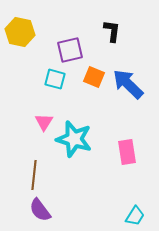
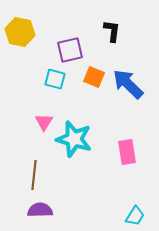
purple semicircle: rotated 125 degrees clockwise
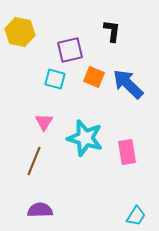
cyan star: moved 11 px right, 1 px up
brown line: moved 14 px up; rotated 16 degrees clockwise
cyan trapezoid: moved 1 px right
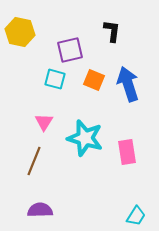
orange square: moved 3 px down
blue arrow: rotated 28 degrees clockwise
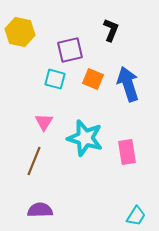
black L-shape: moved 1 px left, 1 px up; rotated 15 degrees clockwise
orange square: moved 1 px left, 1 px up
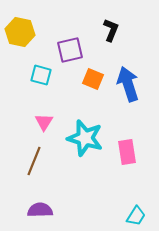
cyan square: moved 14 px left, 4 px up
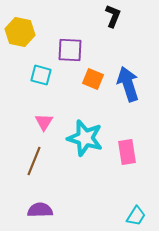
black L-shape: moved 2 px right, 14 px up
purple square: rotated 16 degrees clockwise
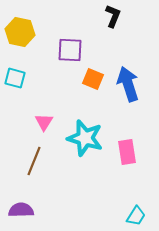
cyan square: moved 26 px left, 3 px down
purple semicircle: moved 19 px left
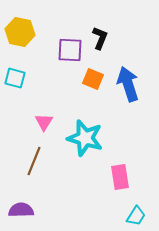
black L-shape: moved 13 px left, 22 px down
pink rectangle: moved 7 px left, 25 px down
